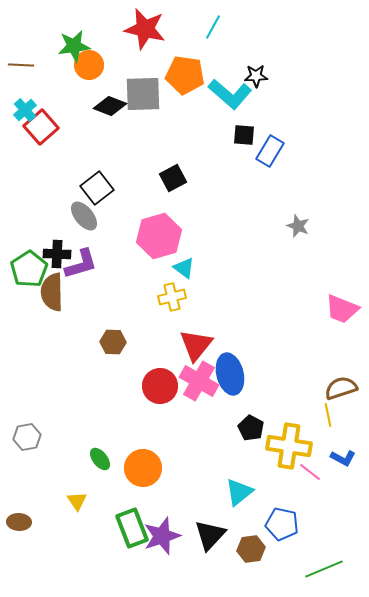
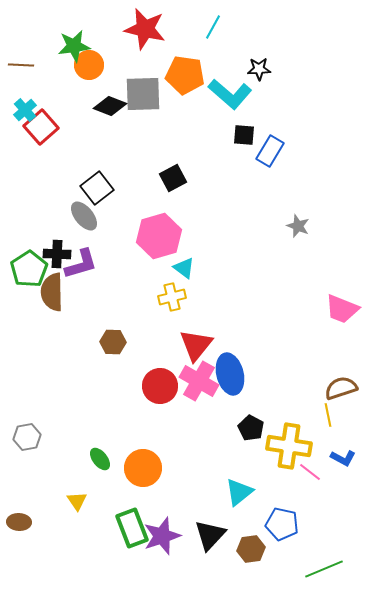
black star at (256, 76): moved 3 px right, 7 px up
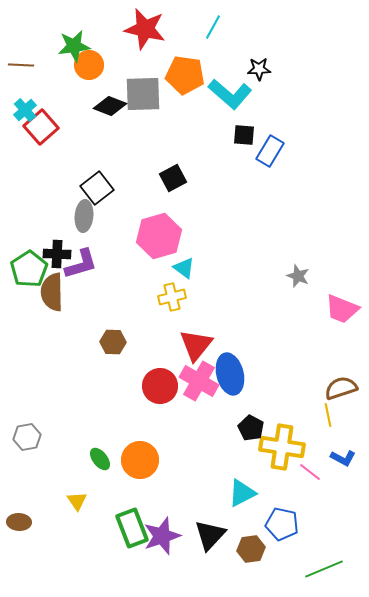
gray ellipse at (84, 216): rotated 44 degrees clockwise
gray star at (298, 226): moved 50 px down
yellow cross at (289, 446): moved 7 px left, 1 px down
orange circle at (143, 468): moved 3 px left, 8 px up
cyan triangle at (239, 492): moved 3 px right, 1 px down; rotated 12 degrees clockwise
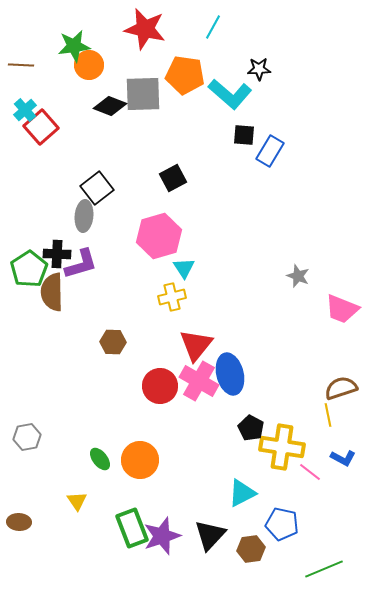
cyan triangle at (184, 268): rotated 20 degrees clockwise
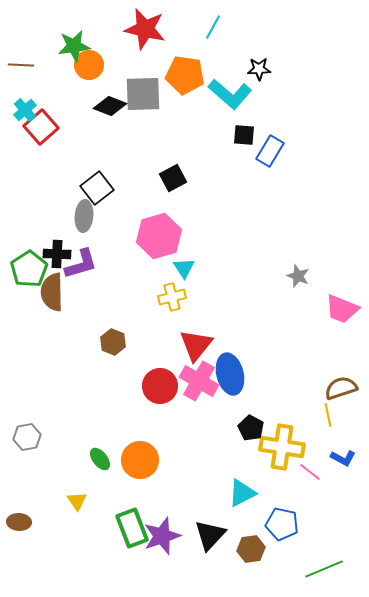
brown hexagon at (113, 342): rotated 20 degrees clockwise
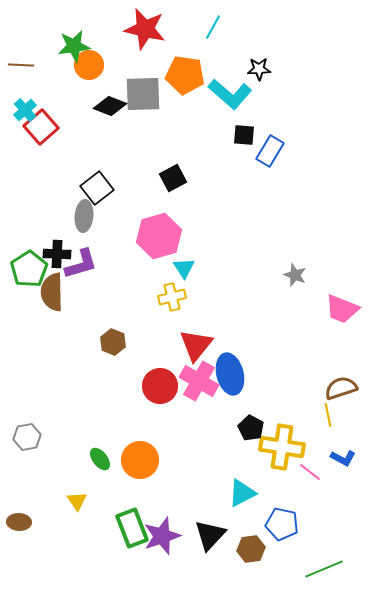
gray star at (298, 276): moved 3 px left, 1 px up
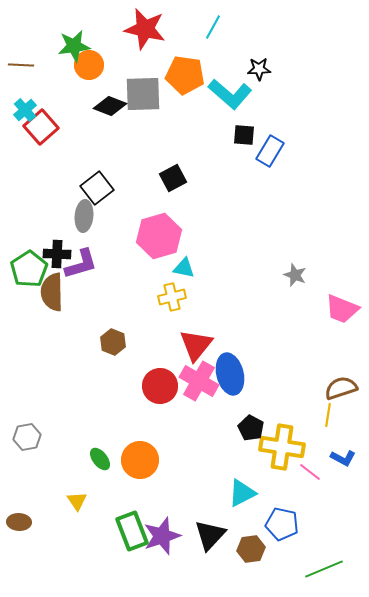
cyan triangle at (184, 268): rotated 45 degrees counterclockwise
yellow line at (328, 415): rotated 20 degrees clockwise
green rectangle at (132, 528): moved 3 px down
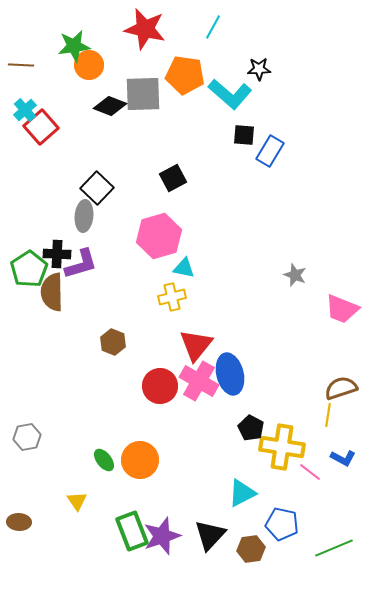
black square at (97, 188): rotated 8 degrees counterclockwise
green ellipse at (100, 459): moved 4 px right, 1 px down
green line at (324, 569): moved 10 px right, 21 px up
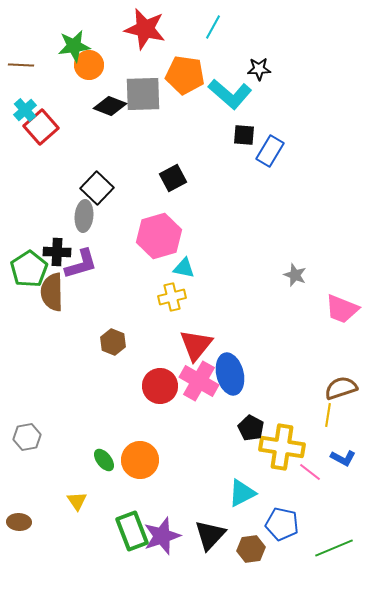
black cross at (57, 254): moved 2 px up
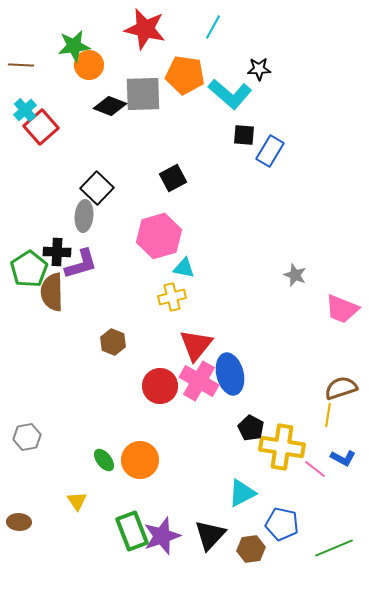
pink line at (310, 472): moved 5 px right, 3 px up
